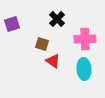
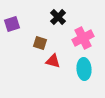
black cross: moved 1 px right, 2 px up
pink cross: moved 2 px left, 1 px up; rotated 25 degrees counterclockwise
brown square: moved 2 px left, 1 px up
red triangle: rotated 21 degrees counterclockwise
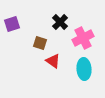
black cross: moved 2 px right, 5 px down
red triangle: rotated 21 degrees clockwise
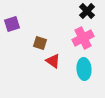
black cross: moved 27 px right, 11 px up
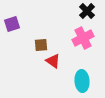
brown square: moved 1 px right, 2 px down; rotated 24 degrees counterclockwise
cyan ellipse: moved 2 px left, 12 px down
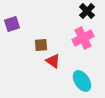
cyan ellipse: rotated 30 degrees counterclockwise
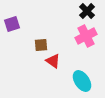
pink cross: moved 3 px right, 2 px up
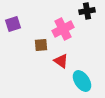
black cross: rotated 35 degrees clockwise
purple square: moved 1 px right
pink cross: moved 23 px left, 7 px up
red triangle: moved 8 px right
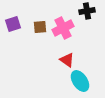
pink cross: moved 1 px up
brown square: moved 1 px left, 18 px up
red triangle: moved 6 px right, 1 px up
cyan ellipse: moved 2 px left
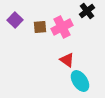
black cross: rotated 28 degrees counterclockwise
purple square: moved 2 px right, 4 px up; rotated 28 degrees counterclockwise
pink cross: moved 1 px left, 1 px up
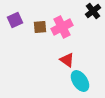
black cross: moved 6 px right
purple square: rotated 21 degrees clockwise
